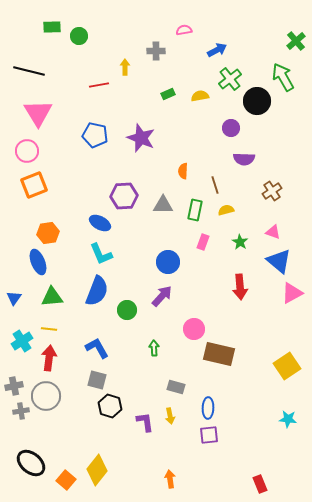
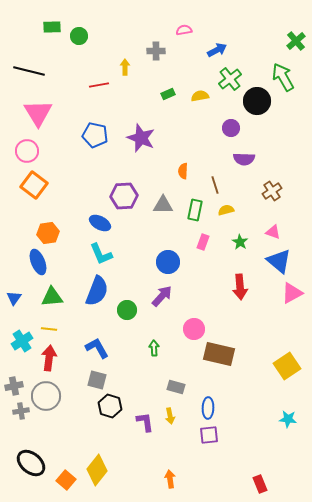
orange square at (34, 185): rotated 32 degrees counterclockwise
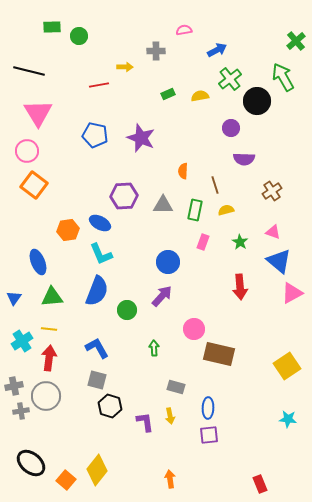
yellow arrow at (125, 67): rotated 91 degrees clockwise
orange hexagon at (48, 233): moved 20 px right, 3 px up
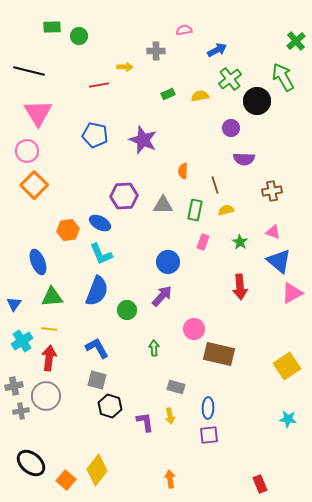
purple star at (141, 138): moved 2 px right, 2 px down
orange square at (34, 185): rotated 8 degrees clockwise
brown cross at (272, 191): rotated 24 degrees clockwise
blue triangle at (14, 298): moved 6 px down
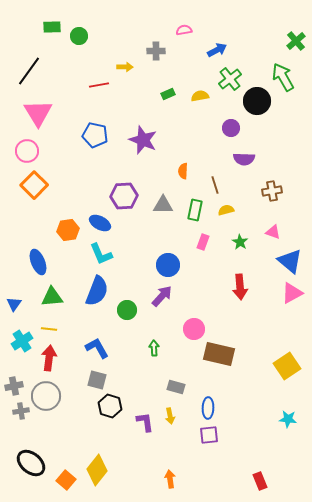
black line at (29, 71): rotated 68 degrees counterclockwise
blue triangle at (279, 261): moved 11 px right
blue circle at (168, 262): moved 3 px down
red rectangle at (260, 484): moved 3 px up
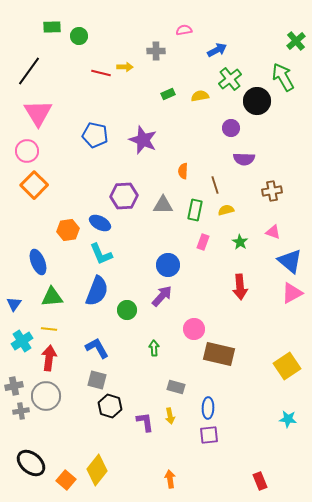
red line at (99, 85): moved 2 px right, 12 px up; rotated 24 degrees clockwise
